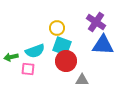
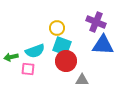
purple cross: rotated 12 degrees counterclockwise
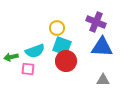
blue triangle: moved 1 px left, 2 px down
gray triangle: moved 21 px right
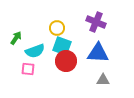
blue triangle: moved 4 px left, 6 px down
green arrow: moved 5 px right, 19 px up; rotated 136 degrees clockwise
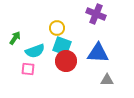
purple cross: moved 8 px up
green arrow: moved 1 px left
gray triangle: moved 4 px right
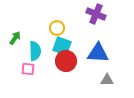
cyan semicircle: rotated 72 degrees counterclockwise
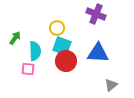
gray triangle: moved 4 px right, 5 px down; rotated 40 degrees counterclockwise
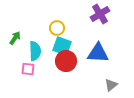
purple cross: moved 4 px right; rotated 36 degrees clockwise
